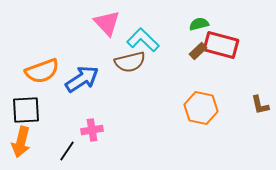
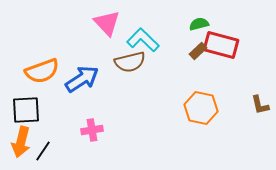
black line: moved 24 px left
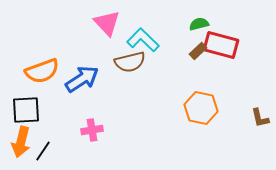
brown L-shape: moved 13 px down
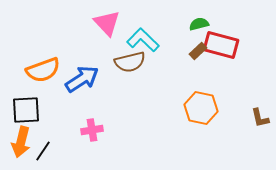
orange semicircle: moved 1 px right, 1 px up
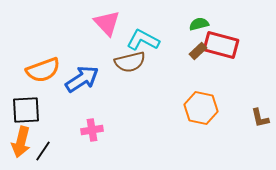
cyan L-shape: rotated 16 degrees counterclockwise
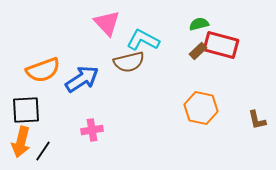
brown semicircle: moved 1 px left
brown L-shape: moved 3 px left, 2 px down
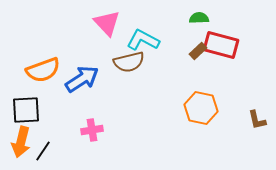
green semicircle: moved 6 px up; rotated 12 degrees clockwise
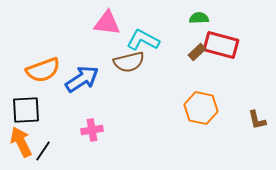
pink triangle: rotated 40 degrees counterclockwise
brown rectangle: moved 1 px left, 1 px down
orange arrow: rotated 140 degrees clockwise
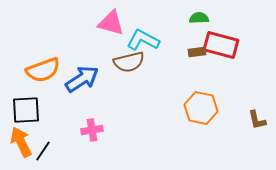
pink triangle: moved 4 px right; rotated 8 degrees clockwise
brown rectangle: rotated 36 degrees clockwise
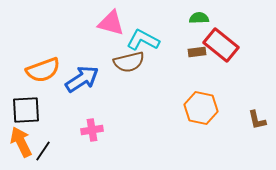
red rectangle: rotated 24 degrees clockwise
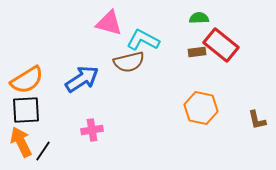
pink triangle: moved 2 px left
orange semicircle: moved 16 px left, 10 px down; rotated 12 degrees counterclockwise
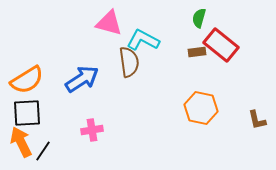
green semicircle: rotated 72 degrees counterclockwise
brown semicircle: rotated 84 degrees counterclockwise
black square: moved 1 px right, 3 px down
